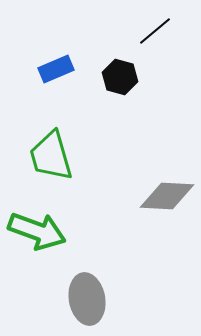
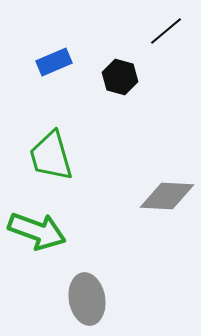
black line: moved 11 px right
blue rectangle: moved 2 px left, 7 px up
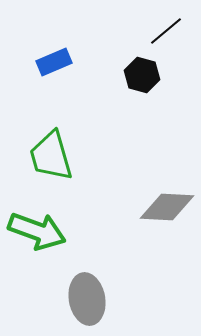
black hexagon: moved 22 px right, 2 px up
gray diamond: moved 11 px down
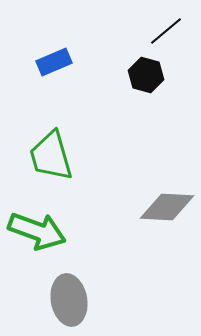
black hexagon: moved 4 px right
gray ellipse: moved 18 px left, 1 px down
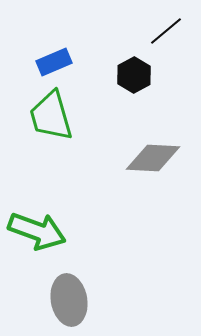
black hexagon: moved 12 px left; rotated 16 degrees clockwise
green trapezoid: moved 40 px up
gray diamond: moved 14 px left, 49 px up
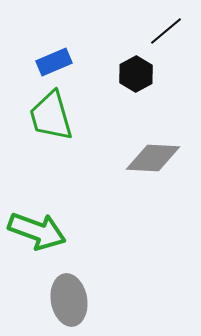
black hexagon: moved 2 px right, 1 px up
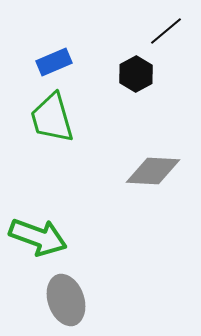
green trapezoid: moved 1 px right, 2 px down
gray diamond: moved 13 px down
green arrow: moved 1 px right, 6 px down
gray ellipse: moved 3 px left; rotated 9 degrees counterclockwise
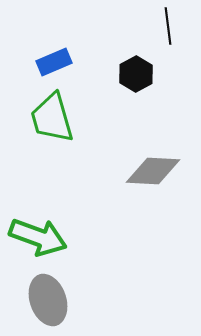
black line: moved 2 px right, 5 px up; rotated 57 degrees counterclockwise
gray ellipse: moved 18 px left
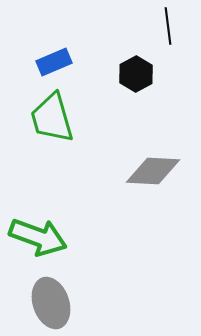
gray ellipse: moved 3 px right, 3 px down
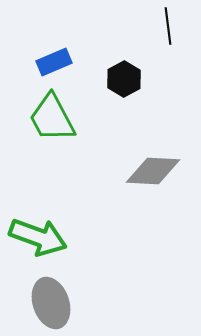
black hexagon: moved 12 px left, 5 px down
green trapezoid: rotated 12 degrees counterclockwise
